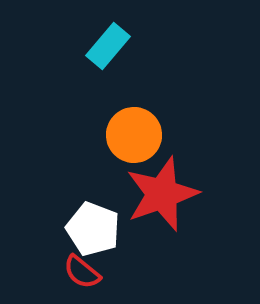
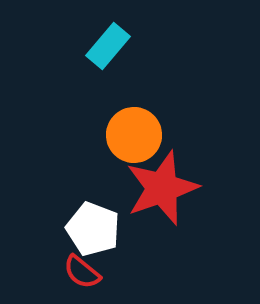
red star: moved 6 px up
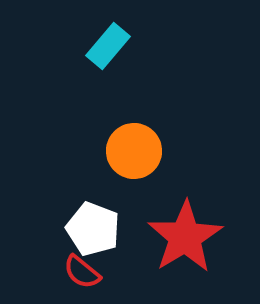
orange circle: moved 16 px down
red star: moved 23 px right, 49 px down; rotated 12 degrees counterclockwise
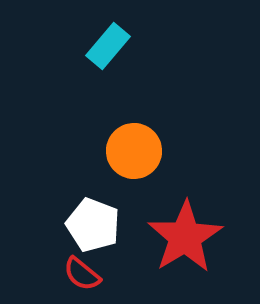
white pentagon: moved 4 px up
red semicircle: moved 2 px down
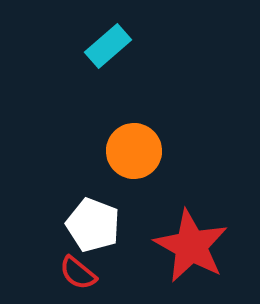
cyan rectangle: rotated 9 degrees clockwise
red star: moved 6 px right, 9 px down; rotated 12 degrees counterclockwise
red semicircle: moved 4 px left, 1 px up
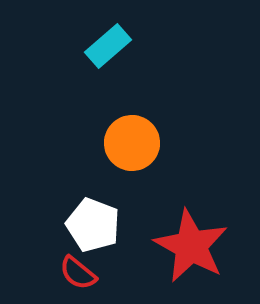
orange circle: moved 2 px left, 8 px up
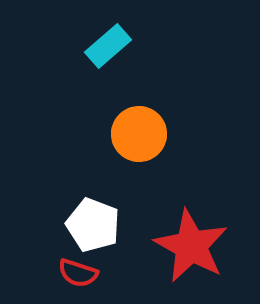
orange circle: moved 7 px right, 9 px up
red semicircle: rotated 21 degrees counterclockwise
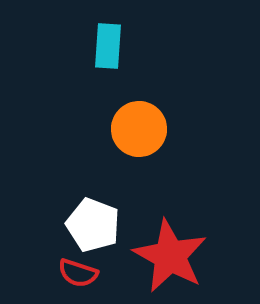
cyan rectangle: rotated 45 degrees counterclockwise
orange circle: moved 5 px up
red star: moved 21 px left, 10 px down
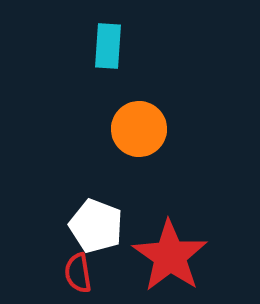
white pentagon: moved 3 px right, 1 px down
red star: rotated 6 degrees clockwise
red semicircle: rotated 63 degrees clockwise
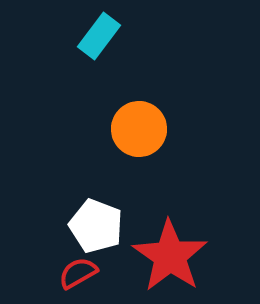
cyan rectangle: moved 9 px left, 10 px up; rotated 33 degrees clockwise
red semicircle: rotated 69 degrees clockwise
